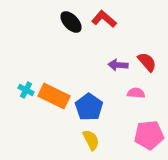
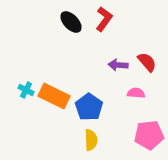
red L-shape: rotated 85 degrees clockwise
yellow semicircle: rotated 25 degrees clockwise
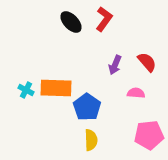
purple arrow: moved 3 px left; rotated 72 degrees counterclockwise
orange rectangle: moved 2 px right, 8 px up; rotated 24 degrees counterclockwise
blue pentagon: moved 2 px left
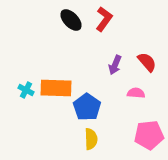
black ellipse: moved 2 px up
yellow semicircle: moved 1 px up
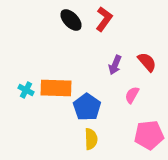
pink semicircle: moved 4 px left, 2 px down; rotated 66 degrees counterclockwise
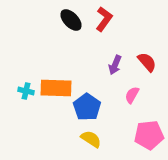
cyan cross: moved 1 px down; rotated 14 degrees counterclockwise
yellow semicircle: rotated 55 degrees counterclockwise
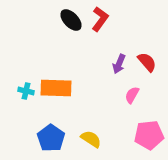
red L-shape: moved 4 px left
purple arrow: moved 4 px right, 1 px up
blue pentagon: moved 36 px left, 31 px down
